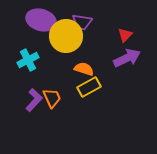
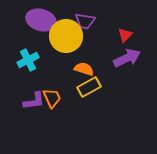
purple trapezoid: moved 3 px right, 1 px up
purple L-shape: moved 1 px down; rotated 40 degrees clockwise
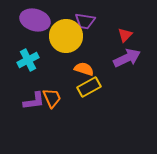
purple ellipse: moved 6 px left
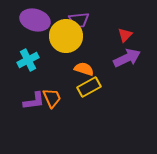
purple trapezoid: moved 6 px left, 1 px up; rotated 15 degrees counterclockwise
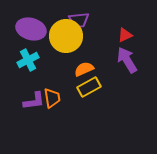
purple ellipse: moved 4 px left, 9 px down
red triangle: rotated 21 degrees clockwise
purple arrow: moved 2 px down; rotated 96 degrees counterclockwise
orange semicircle: rotated 42 degrees counterclockwise
orange trapezoid: rotated 15 degrees clockwise
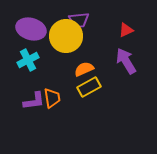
red triangle: moved 1 px right, 5 px up
purple arrow: moved 1 px left, 1 px down
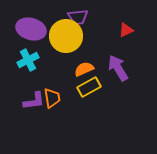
purple trapezoid: moved 1 px left, 3 px up
purple arrow: moved 8 px left, 7 px down
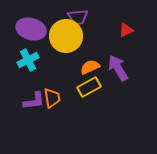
orange semicircle: moved 6 px right, 2 px up
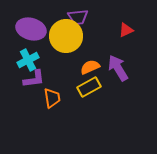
purple L-shape: moved 22 px up
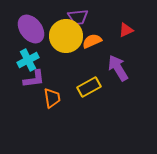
purple ellipse: rotated 36 degrees clockwise
orange semicircle: moved 2 px right, 26 px up
